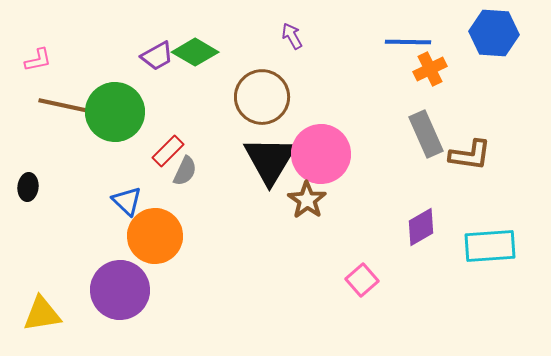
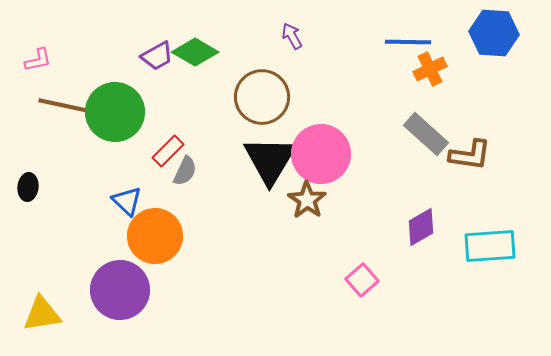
gray rectangle: rotated 24 degrees counterclockwise
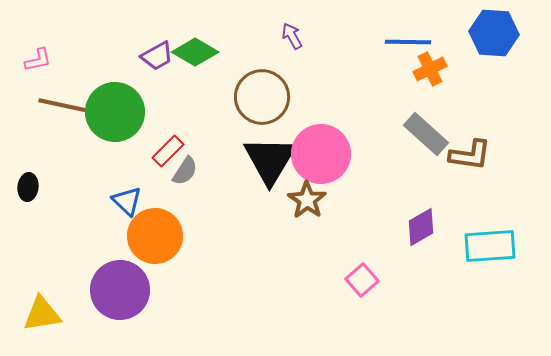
gray semicircle: rotated 8 degrees clockwise
